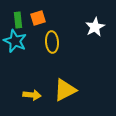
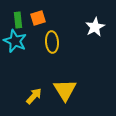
yellow triangle: rotated 35 degrees counterclockwise
yellow arrow: moved 2 px right, 1 px down; rotated 54 degrees counterclockwise
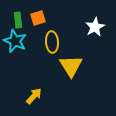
yellow triangle: moved 6 px right, 24 px up
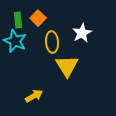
orange square: rotated 28 degrees counterclockwise
white star: moved 13 px left, 6 px down
yellow triangle: moved 4 px left
yellow arrow: rotated 18 degrees clockwise
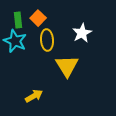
yellow ellipse: moved 5 px left, 2 px up
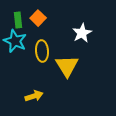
yellow ellipse: moved 5 px left, 11 px down
yellow arrow: rotated 12 degrees clockwise
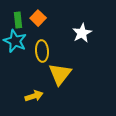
yellow triangle: moved 7 px left, 8 px down; rotated 10 degrees clockwise
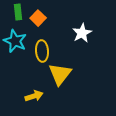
green rectangle: moved 8 px up
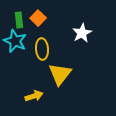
green rectangle: moved 1 px right, 8 px down
yellow ellipse: moved 2 px up
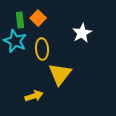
green rectangle: moved 1 px right
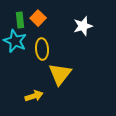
white star: moved 1 px right, 7 px up; rotated 12 degrees clockwise
